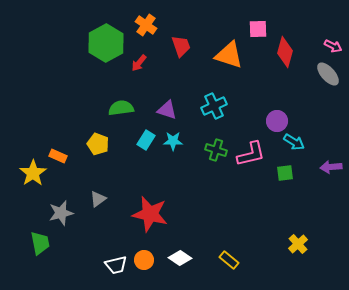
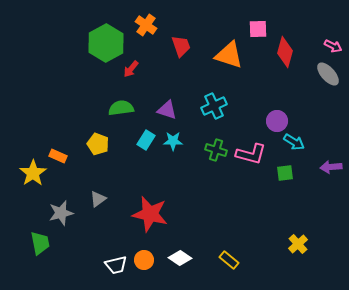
red arrow: moved 8 px left, 6 px down
pink L-shape: rotated 28 degrees clockwise
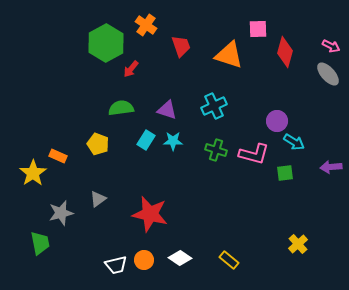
pink arrow: moved 2 px left
pink L-shape: moved 3 px right
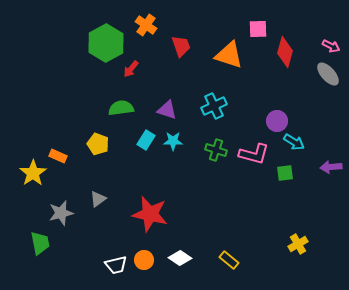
yellow cross: rotated 12 degrees clockwise
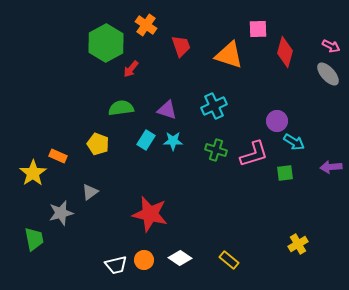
pink L-shape: rotated 32 degrees counterclockwise
gray triangle: moved 8 px left, 7 px up
green trapezoid: moved 6 px left, 4 px up
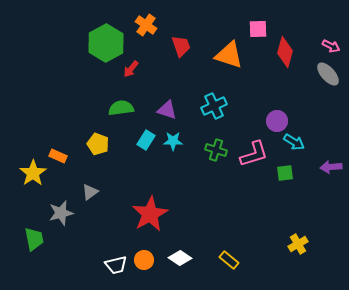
red star: rotated 30 degrees clockwise
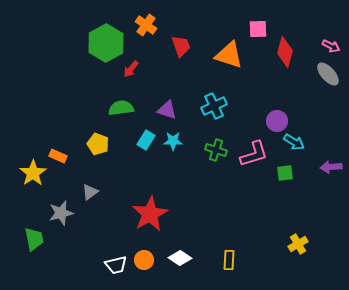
yellow rectangle: rotated 54 degrees clockwise
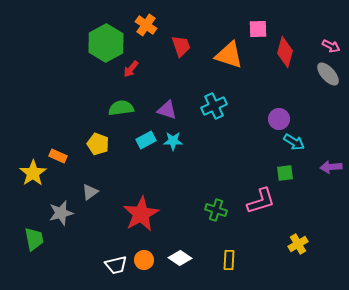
purple circle: moved 2 px right, 2 px up
cyan rectangle: rotated 30 degrees clockwise
green cross: moved 60 px down
pink L-shape: moved 7 px right, 47 px down
red star: moved 9 px left
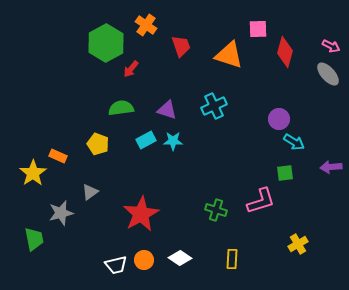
yellow rectangle: moved 3 px right, 1 px up
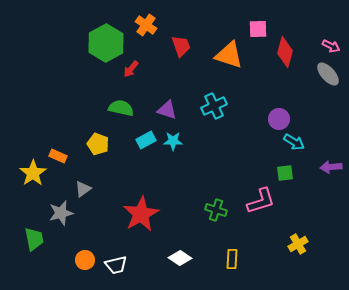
green semicircle: rotated 20 degrees clockwise
gray triangle: moved 7 px left, 3 px up
orange circle: moved 59 px left
